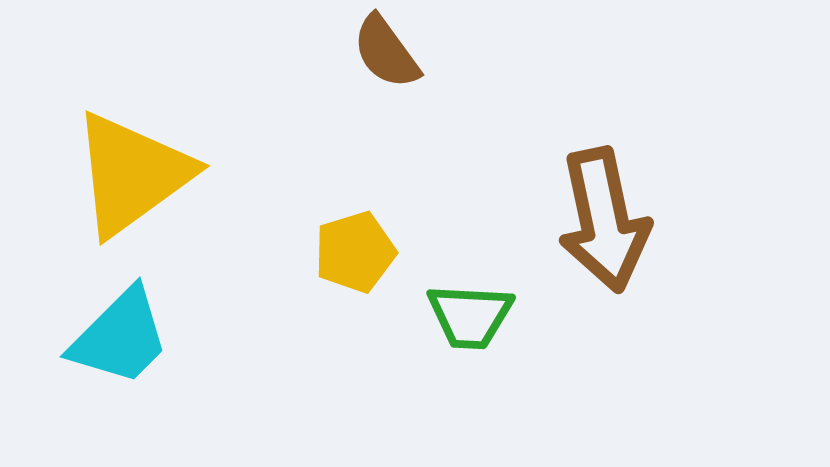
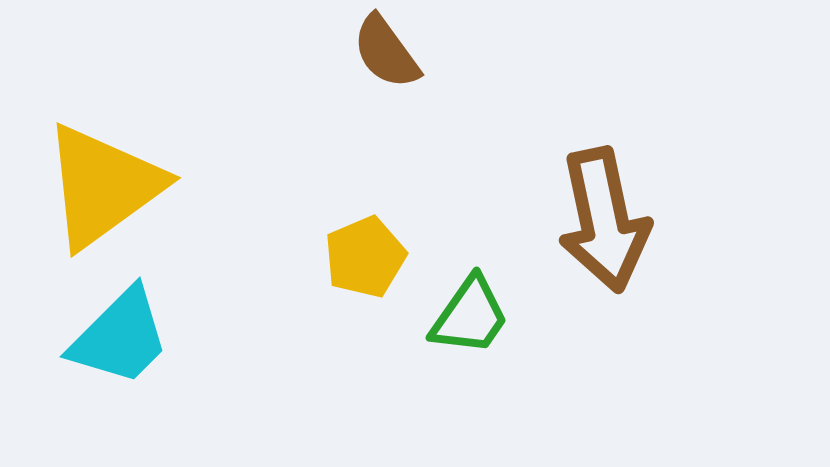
yellow triangle: moved 29 px left, 12 px down
yellow pentagon: moved 10 px right, 5 px down; rotated 6 degrees counterclockwise
green trapezoid: rotated 58 degrees counterclockwise
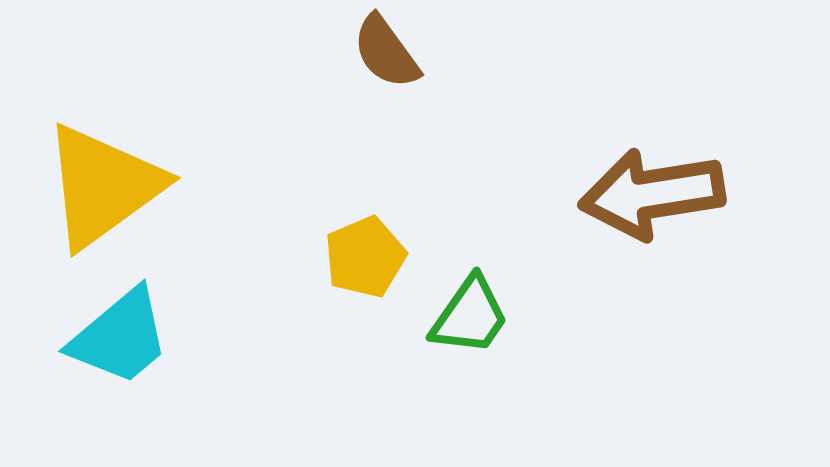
brown arrow: moved 48 px right, 26 px up; rotated 93 degrees clockwise
cyan trapezoid: rotated 5 degrees clockwise
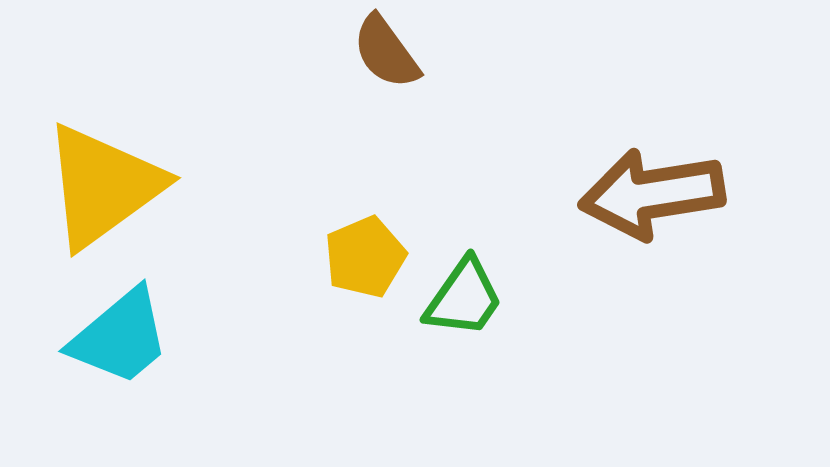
green trapezoid: moved 6 px left, 18 px up
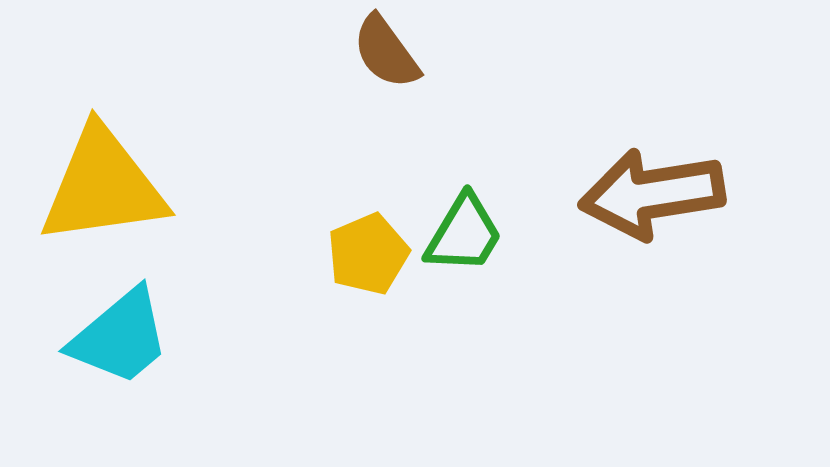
yellow triangle: rotated 28 degrees clockwise
yellow pentagon: moved 3 px right, 3 px up
green trapezoid: moved 64 px up; rotated 4 degrees counterclockwise
